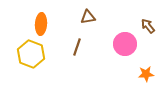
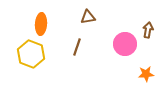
brown arrow: moved 4 px down; rotated 49 degrees clockwise
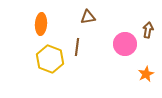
brown line: rotated 12 degrees counterclockwise
yellow hexagon: moved 19 px right, 5 px down
orange star: rotated 21 degrees counterclockwise
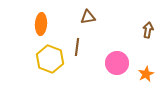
pink circle: moved 8 px left, 19 px down
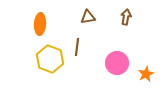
orange ellipse: moved 1 px left
brown arrow: moved 22 px left, 13 px up
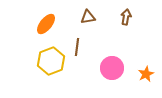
orange ellipse: moved 6 px right; rotated 35 degrees clockwise
yellow hexagon: moved 1 px right, 2 px down; rotated 20 degrees clockwise
pink circle: moved 5 px left, 5 px down
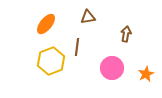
brown arrow: moved 17 px down
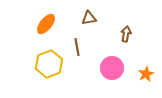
brown triangle: moved 1 px right, 1 px down
brown line: rotated 18 degrees counterclockwise
yellow hexagon: moved 2 px left, 3 px down
